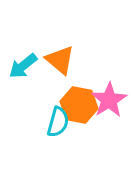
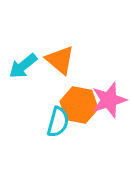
pink star: rotated 15 degrees clockwise
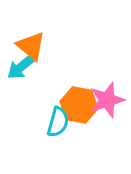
orange triangle: moved 29 px left, 14 px up
cyan arrow: moved 2 px left, 1 px down
pink star: moved 2 px left
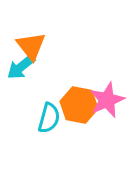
orange triangle: rotated 12 degrees clockwise
pink star: rotated 6 degrees counterclockwise
cyan semicircle: moved 9 px left, 4 px up
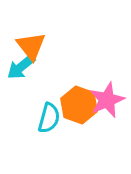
orange hexagon: rotated 9 degrees clockwise
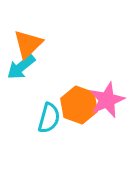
orange triangle: moved 3 px left, 2 px up; rotated 24 degrees clockwise
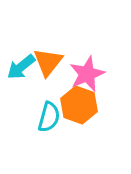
orange triangle: moved 20 px right, 18 px down; rotated 8 degrees counterclockwise
pink star: moved 20 px left, 26 px up
cyan semicircle: moved 1 px up
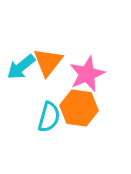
orange hexagon: moved 3 px down; rotated 12 degrees counterclockwise
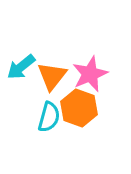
orange triangle: moved 4 px right, 14 px down
pink star: moved 3 px right
orange hexagon: rotated 12 degrees clockwise
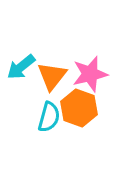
pink star: rotated 9 degrees clockwise
